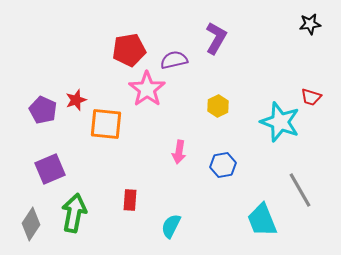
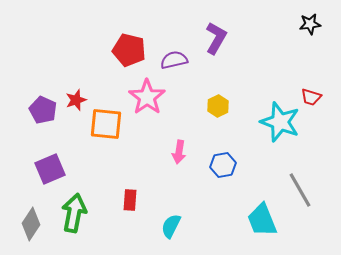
red pentagon: rotated 24 degrees clockwise
pink star: moved 8 px down
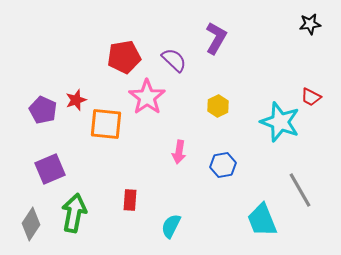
red pentagon: moved 5 px left, 7 px down; rotated 24 degrees counterclockwise
purple semicircle: rotated 56 degrees clockwise
red trapezoid: rotated 10 degrees clockwise
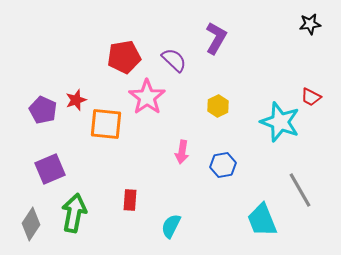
pink arrow: moved 3 px right
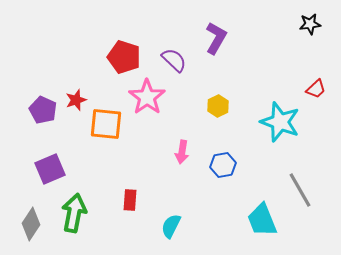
red pentagon: rotated 28 degrees clockwise
red trapezoid: moved 5 px right, 8 px up; rotated 70 degrees counterclockwise
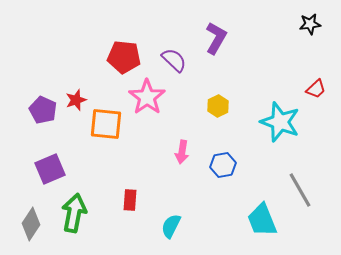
red pentagon: rotated 12 degrees counterclockwise
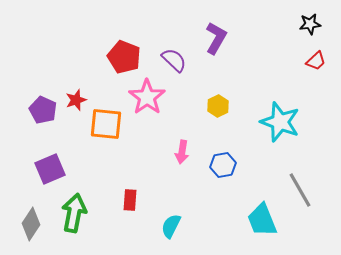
red pentagon: rotated 16 degrees clockwise
red trapezoid: moved 28 px up
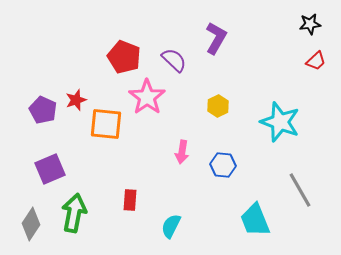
blue hexagon: rotated 15 degrees clockwise
cyan trapezoid: moved 7 px left
